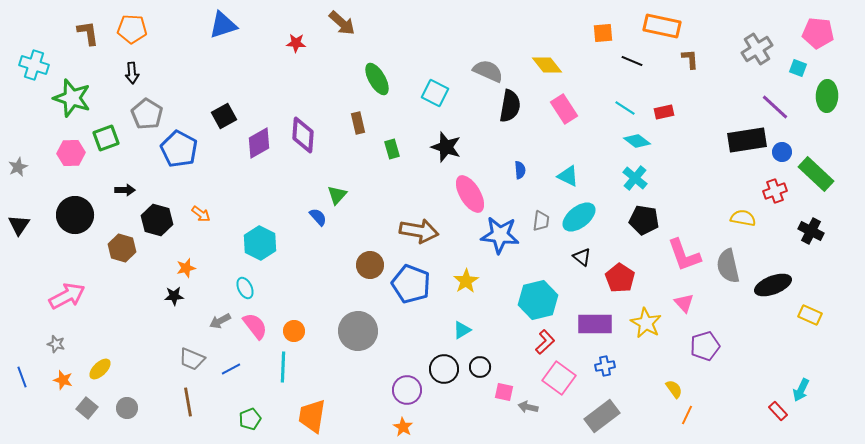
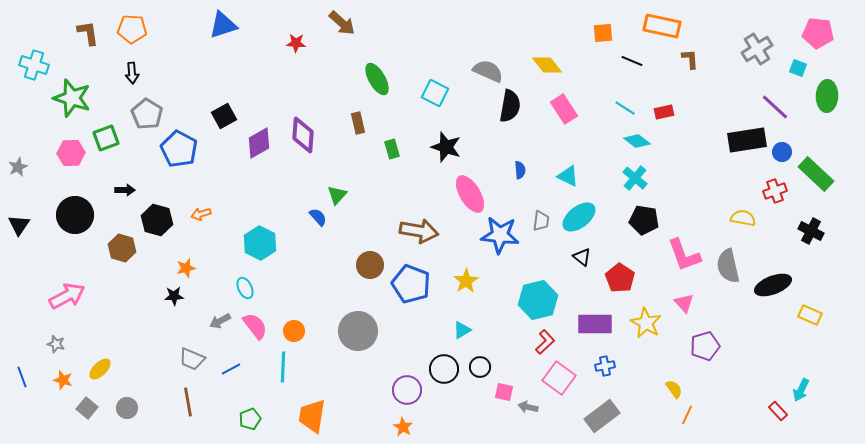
orange arrow at (201, 214): rotated 126 degrees clockwise
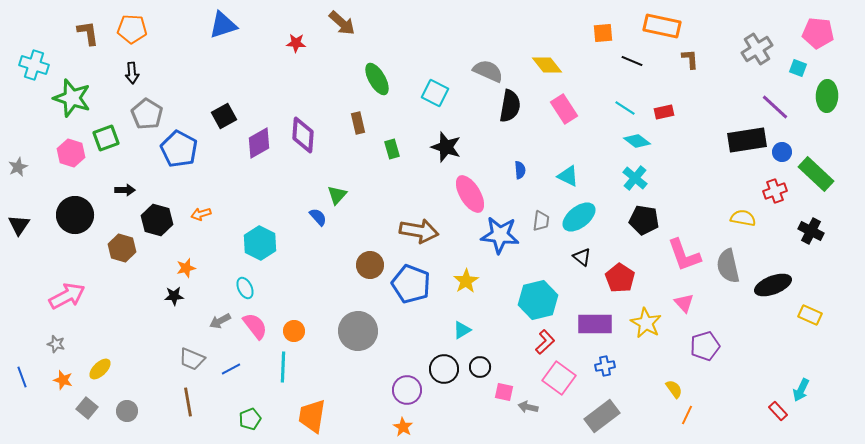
pink hexagon at (71, 153): rotated 20 degrees clockwise
gray circle at (127, 408): moved 3 px down
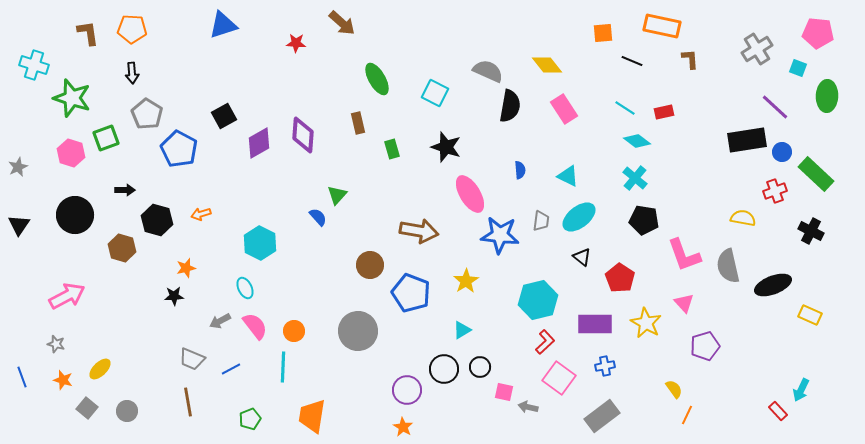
blue pentagon at (411, 284): moved 9 px down
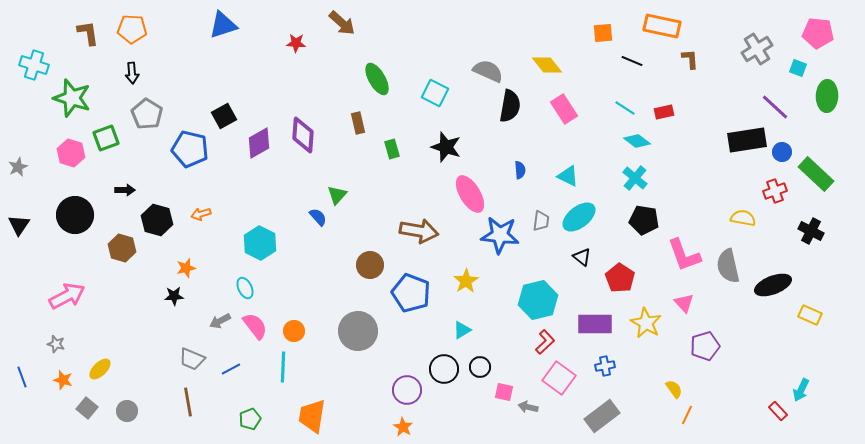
blue pentagon at (179, 149): moved 11 px right; rotated 15 degrees counterclockwise
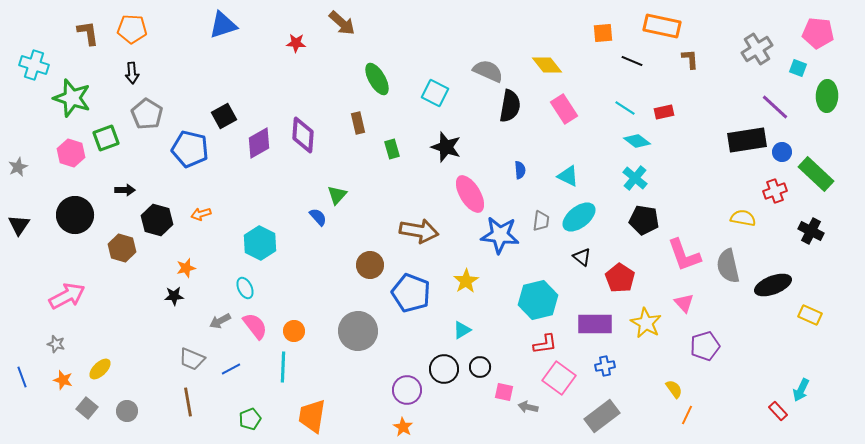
red L-shape at (545, 342): moved 2 px down; rotated 35 degrees clockwise
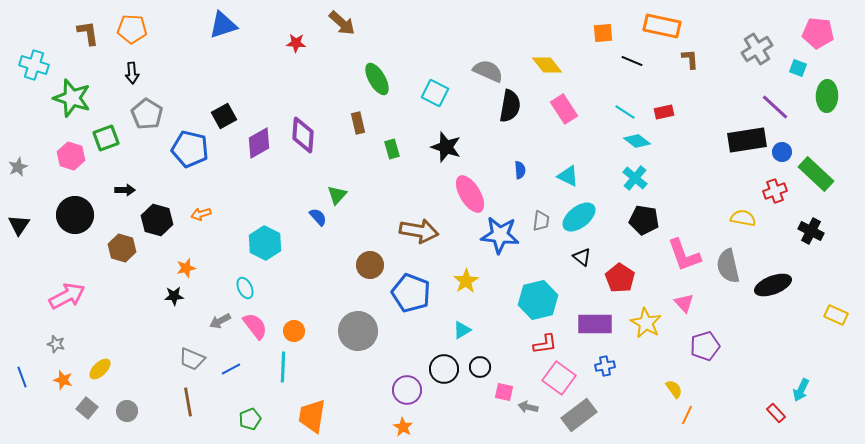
cyan line at (625, 108): moved 4 px down
pink hexagon at (71, 153): moved 3 px down
cyan hexagon at (260, 243): moved 5 px right
yellow rectangle at (810, 315): moved 26 px right
red rectangle at (778, 411): moved 2 px left, 2 px down
gray rectangle at (602, 416): moved 23 px left, 1 px up
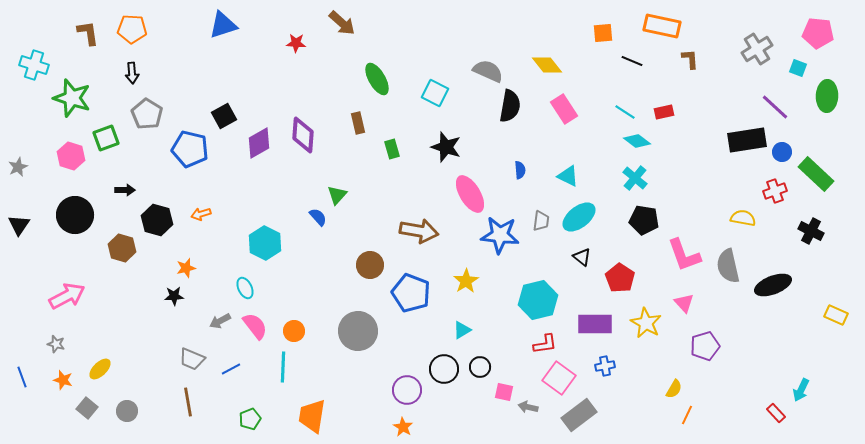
yellow semicircle at (674, 389): rotated 66 degrees clockwise
